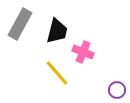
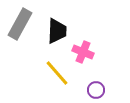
black trapezoid: rotated 12 degrees counterclockwise
purple circle: moved 21 px left
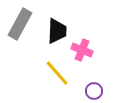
pink cross: moved 1 px left, 2 px up
purple circle: moved 2 px left, 1 px down
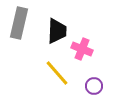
gray rectangle: moved 1 px left, 1 px up; rotated 16 degrees counterclockwise
pink cross: moved 1 px up
purple circle: moved 5 px up
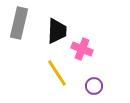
yellow line: rotated 8 degrees clockwise
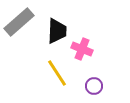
gray rectangle: moved 1 px up; rotated 36 degrees clockwise
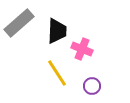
gray rectangle: moved 1 px down
purple circle: moved 2 px left
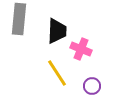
gray rectangle: moved 4 px up; rotated 44 degrees counterclockwise
pink cross: moved 1 px left
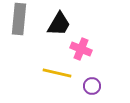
black trapezoid: moved 2 px right, 7 px up; rotated 28 degrees clockwise
yellow line: rotated 44 degrees counterclockwise
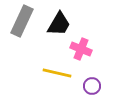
gray rectangle: moved 3 px right, 2 px down; rotated 20 degrees clockwise
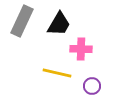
pink cross: rotated 20 degrees counterclockwise
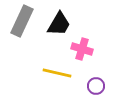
pink cross: moved 1 px right; rotated 15 degrees clockwise
purple circle: moved 4 px right
